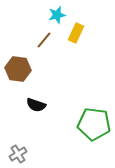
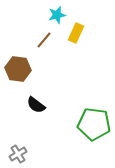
black semicircle: rotated 18 degrees clockwise
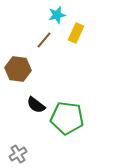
green pentagon: moved 27 px left, 6 px up
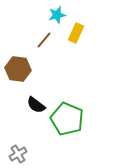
green pentagon: moved 1 px down; rotated 16 degrees clockwise
